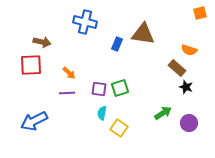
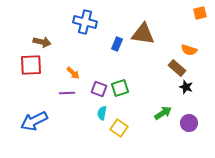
orange arrow: moved 4 px right
purple square: rotated 14 degrees clockwise
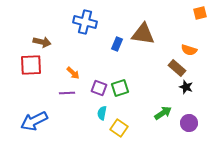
purple square: moved 1 px up
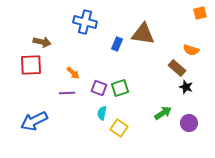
orange semicircle: moved 2 px right
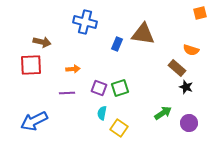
orange arrow: moved 4 px up; rotated 48 degrees counterclockwise
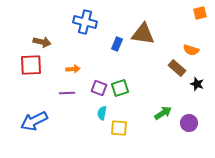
black star: moved 11 px right, 3 px up
yellow square: rotated 30 degrees counterclockwise
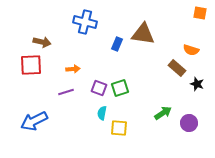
orange square: rotated 24 degrees clockwise
purple line: moved 1 px left, 1 px up; rotated 14 degrees counterclockwise
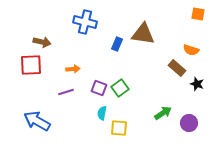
orange square: moved 2 px left, 1 px down
green square: rotated 18 degrees counterclockwise
blue arrow: moved 3 px right; rotated 56 degrees clockwise
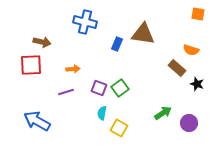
yellow square: rotated 24 degrees clockwise
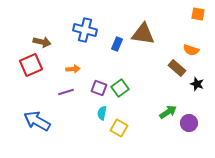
blue cross: moved 8 px down
red square: rotated 20 degrees counterclockwise
green arrow: moved 5 px right, 1 px up
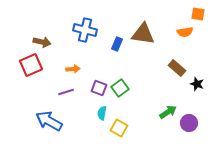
orange semicircle: moved 6 px left, 18 px up; rotated 28 degrees counterclockwise
blue arrow: moved 12 px right
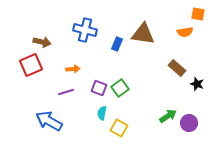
green arrow: moved 4 px down
